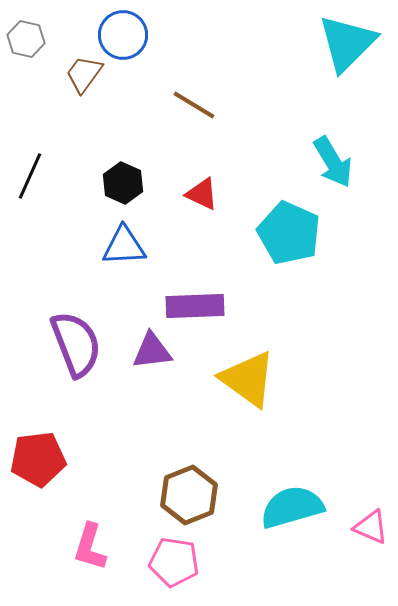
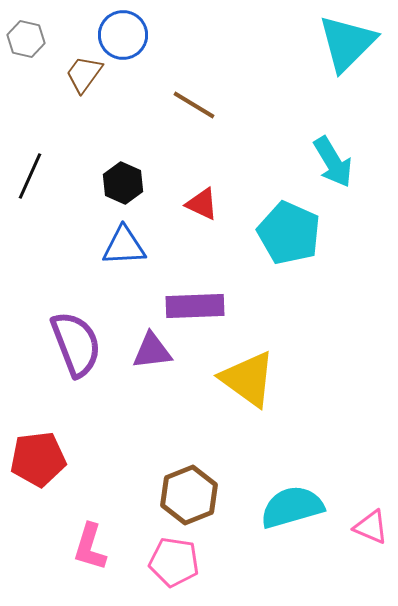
red triangle: moved 10 px down
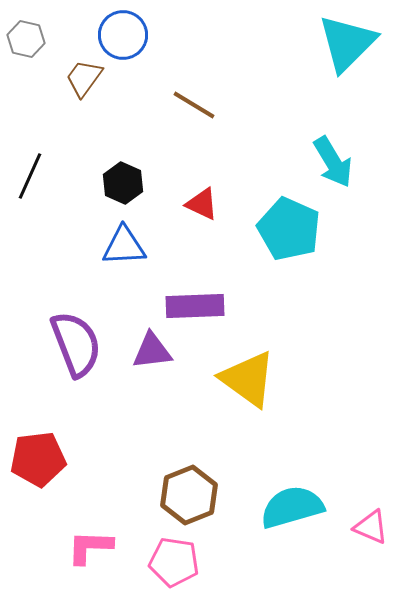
brown trapezoid: moved 4 px down
cyan pentagon: moved 4 px up
pink L-shape: rotated 75 degrees clockwise
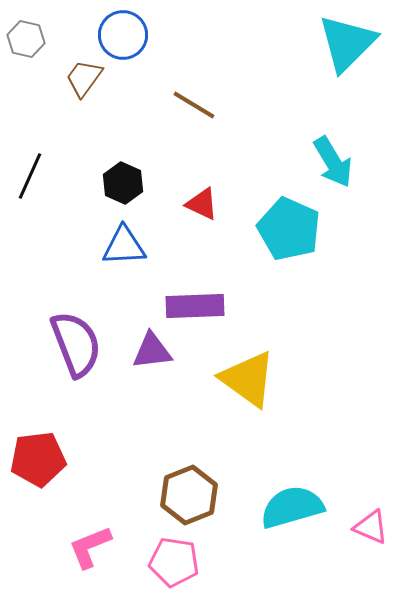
pink L-shape: rotated 24 degrees counterclockwise
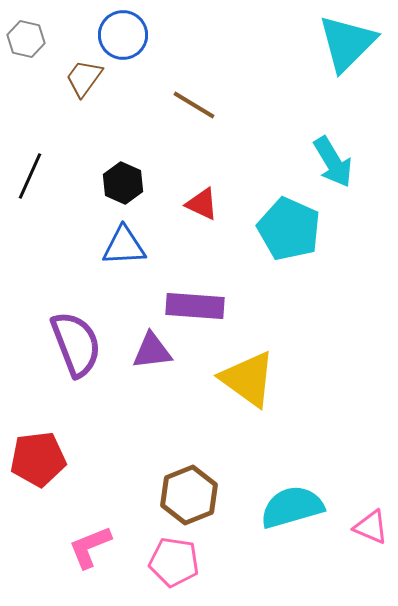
purple rectangle: rotated 6 degrees clockwise
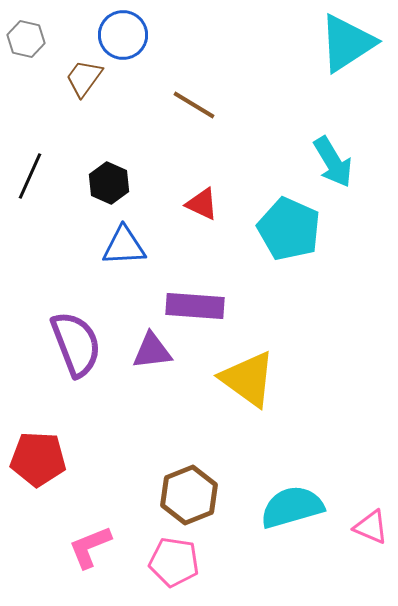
cyan triangle: rotated 12 degrees clockwise
black hexagon: moved 14 px left
red pentagon: rotated 10 degrees clockwise
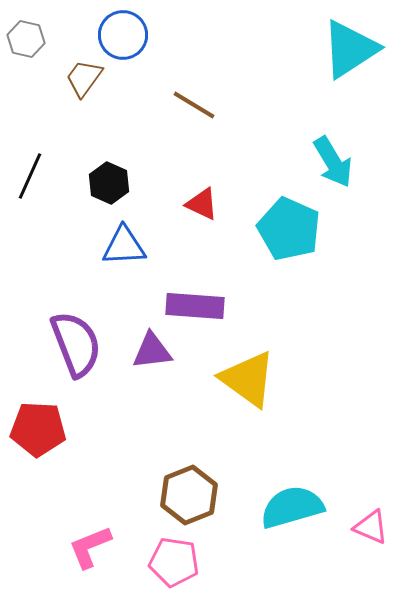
cyan triangle: moved 3 px right, 6 px down
red pentagon: moved 30 px up
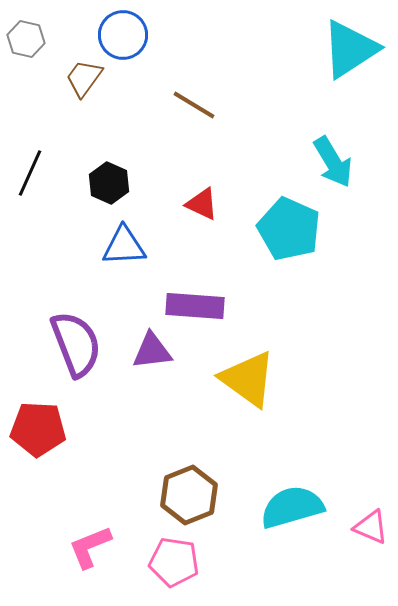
black line: moved 3 px up
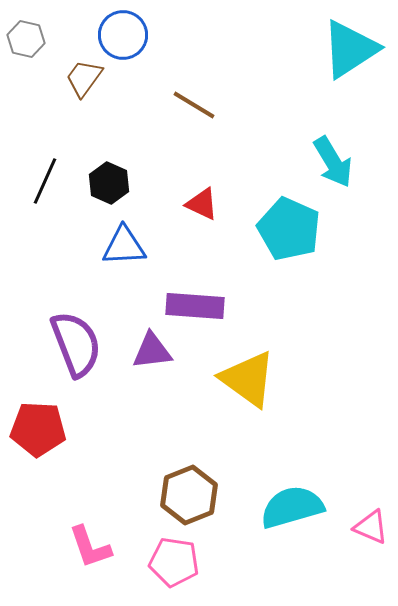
black line: moved 15 px right, 8 px down
pink L-shape: rotated 87 degrees counterclockwise
